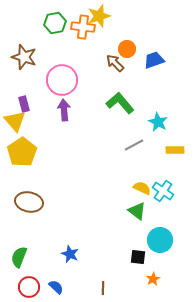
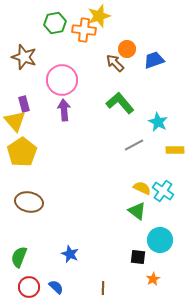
orange cross: moved 1 px right, 3 px down
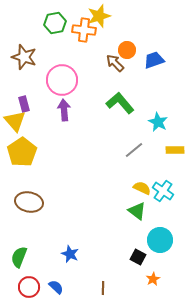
orange circle: moved 1 px down
gray line: moved 5 px down; rotated 12 degrees counterclockwise
black square: rotated 21 degrees clockwise
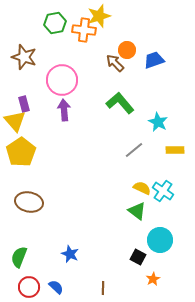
yellow pentagon: moved 1 px left
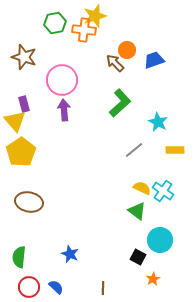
yellow star: moved 4 px left
green L-shape: rotated 88 degrees clockwise
green semicircle: rotated 15 degrees counterclockwise
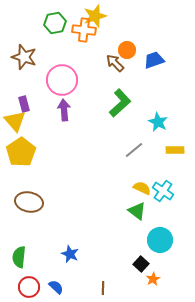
black square: moved 3 px right, 7 px down; rotated 14 degrees clockwise
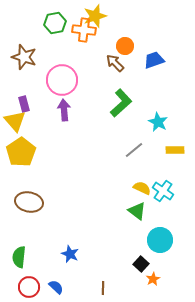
orange circle: moved 2 px left, 4 px up
green L-shape: moved 1 px right
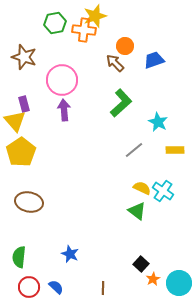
cyan circle: moved 19 px right, 43 px down
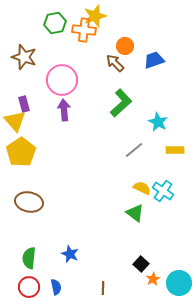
green triangle: moved 2 px left, 2 px down
green semicircle: moved 10 px right, 1 px down
blue semicircle: rotated 35 degrees clockwise
